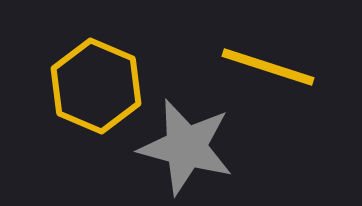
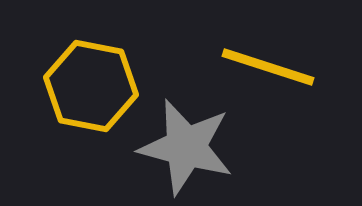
yellow hexagon: moved 5 px left; rotated 12 degrees counterclockwise
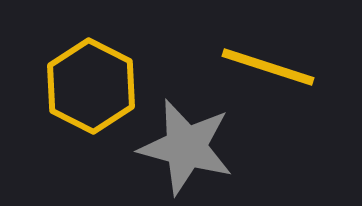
yellow hexagon: rotated 16 degrees clockwise
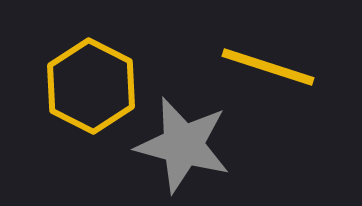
gray star: moved 3 px left, 2 px up
